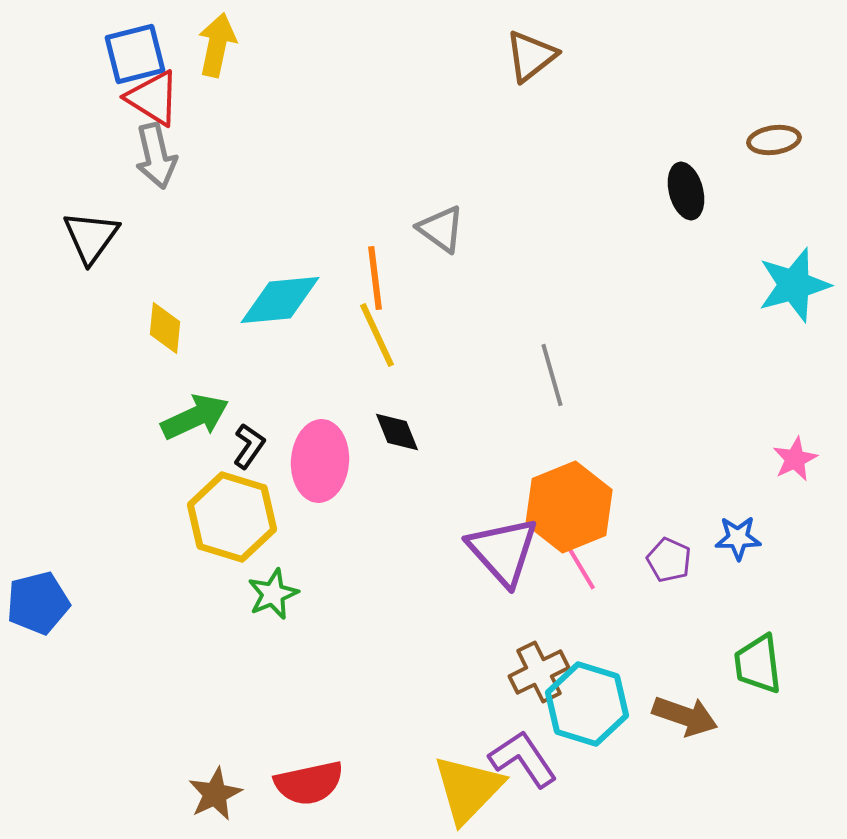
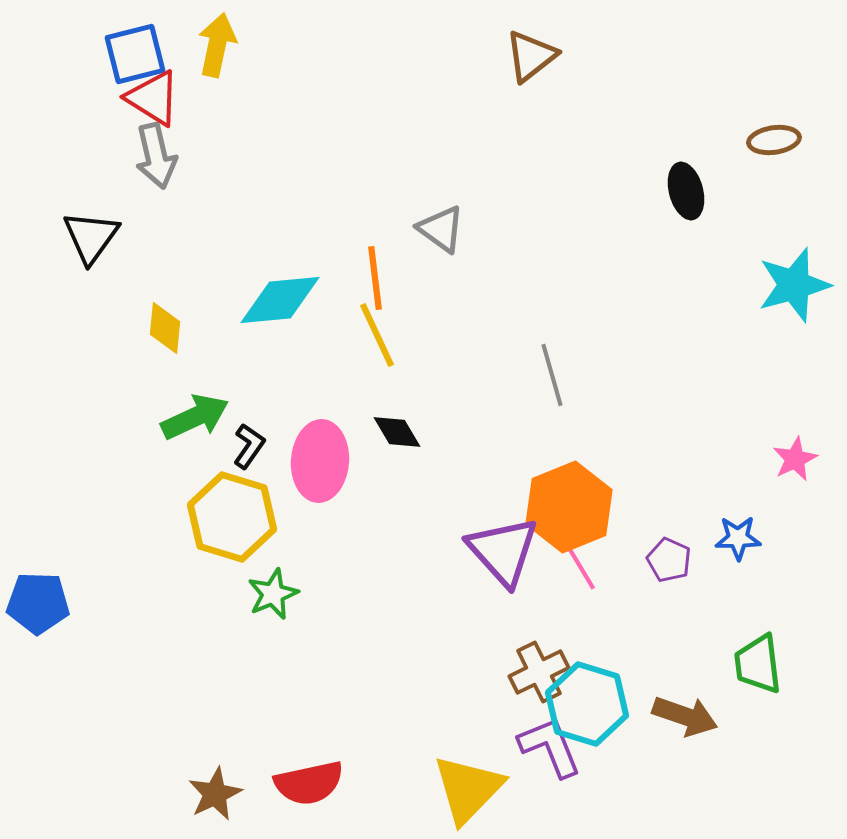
black diamond: rotated 9 degrees counterclockwise
blue pentagon: rotated 16 degrees clockwise
purple L-shape: moved 27 px right, 12 px up; rotated 12 degrees clockwise
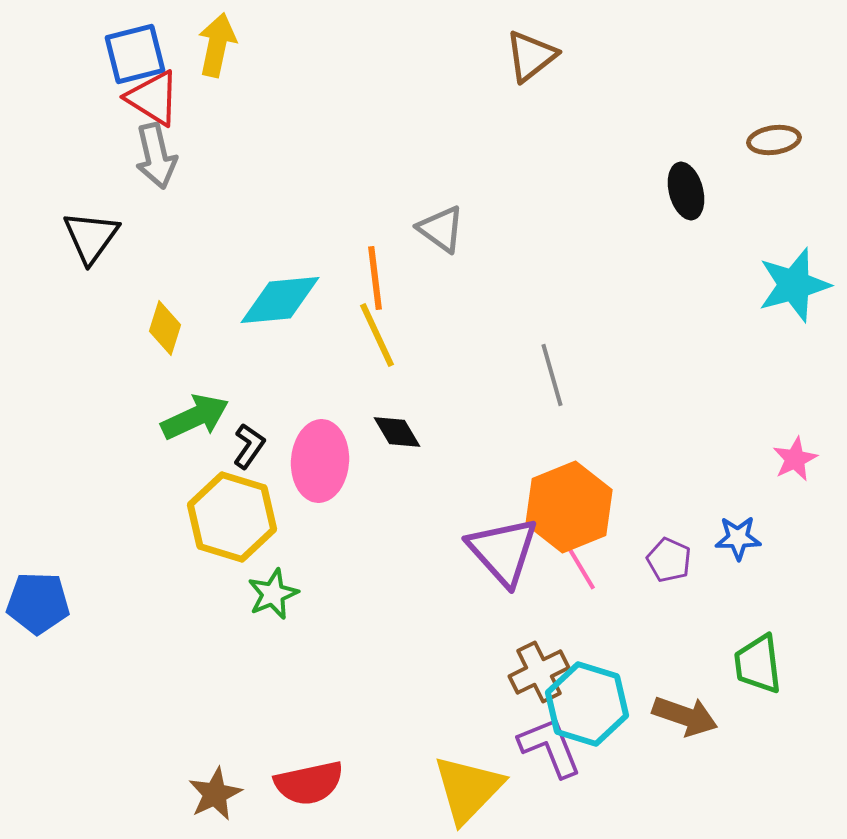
yellow diamond: rotated 12 degrees clockwise
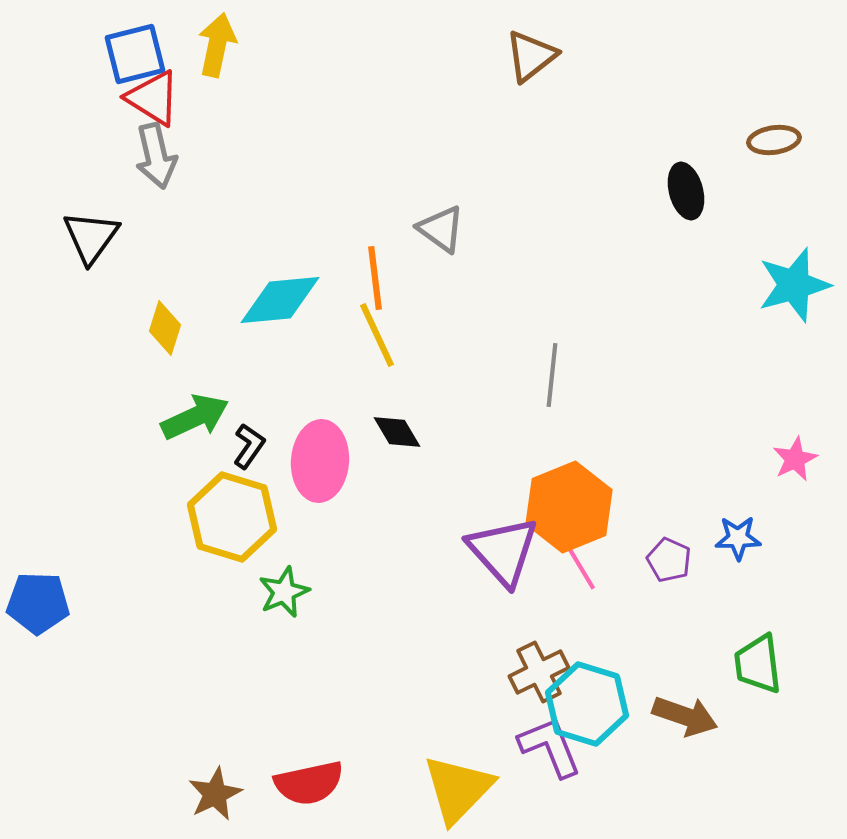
gray line: rotated 22 degrees clockwise
green star: moved 11 px right, 2 px up
yellow triangle: moved 10 px left
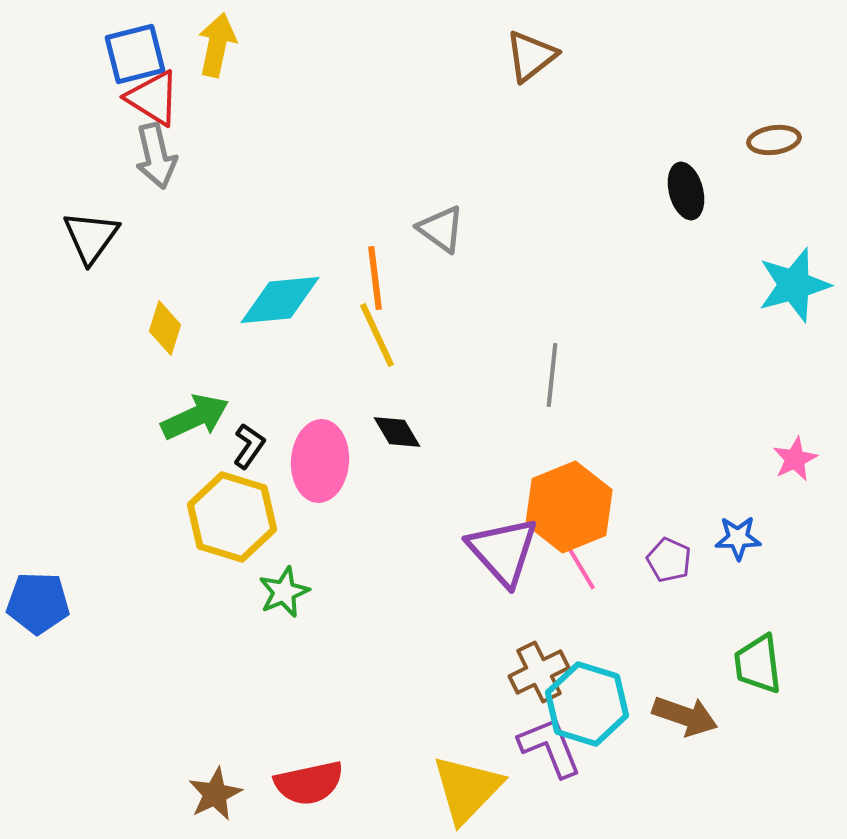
yellow triangle: moved 9 px right
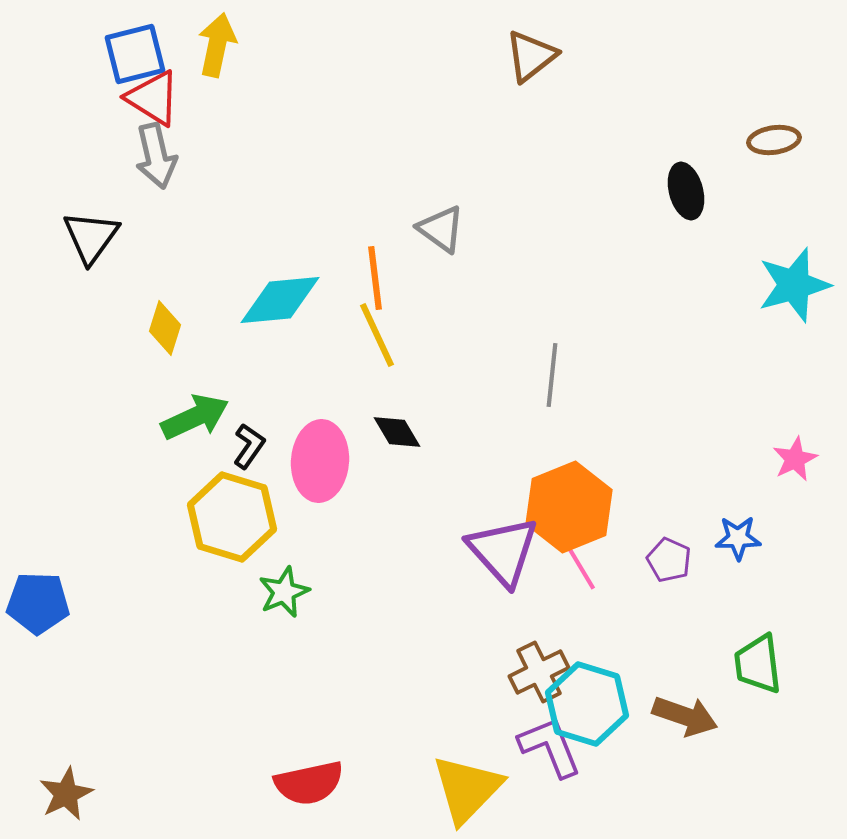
brown star: moved 149 px left
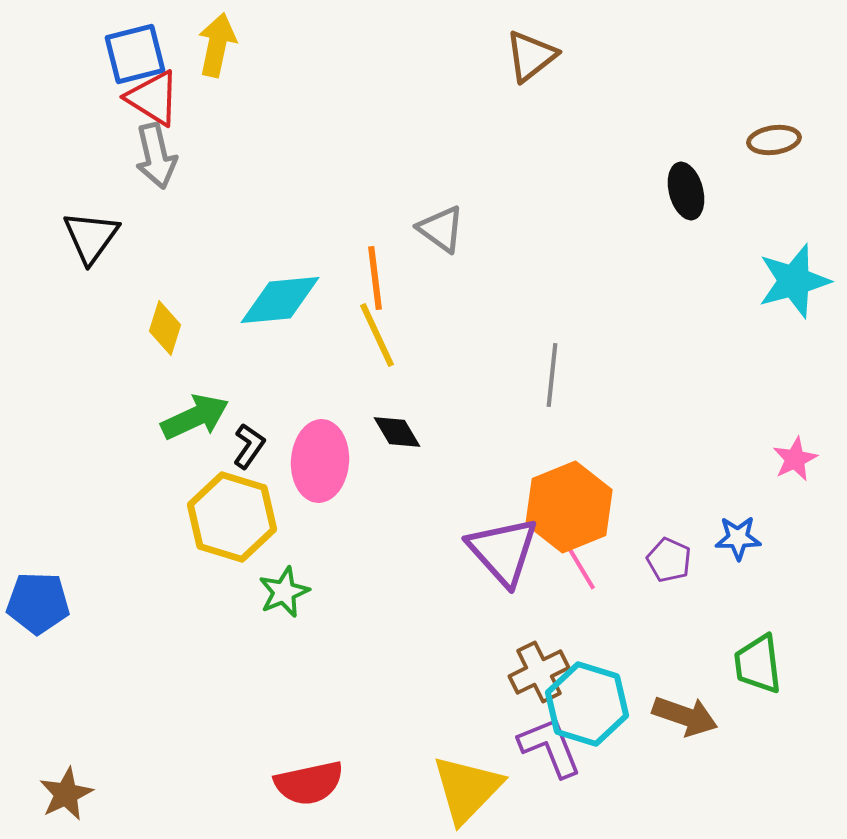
cyan star: moved 4 px up
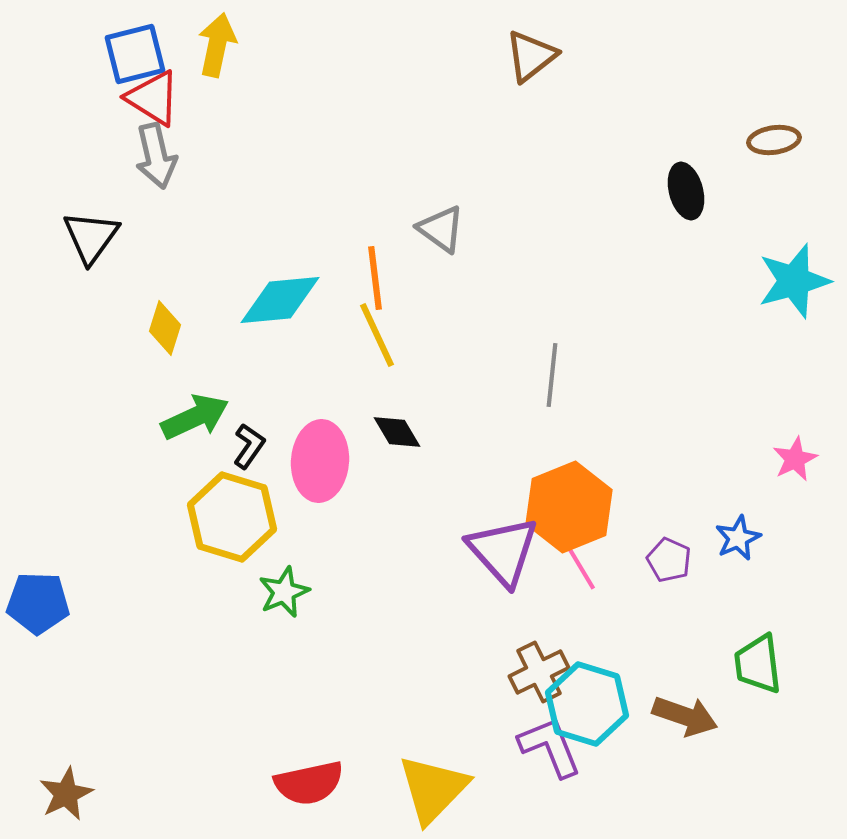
blue star: rotated 24 degrees counterclockwise
yellow triangle: moved 34 px left
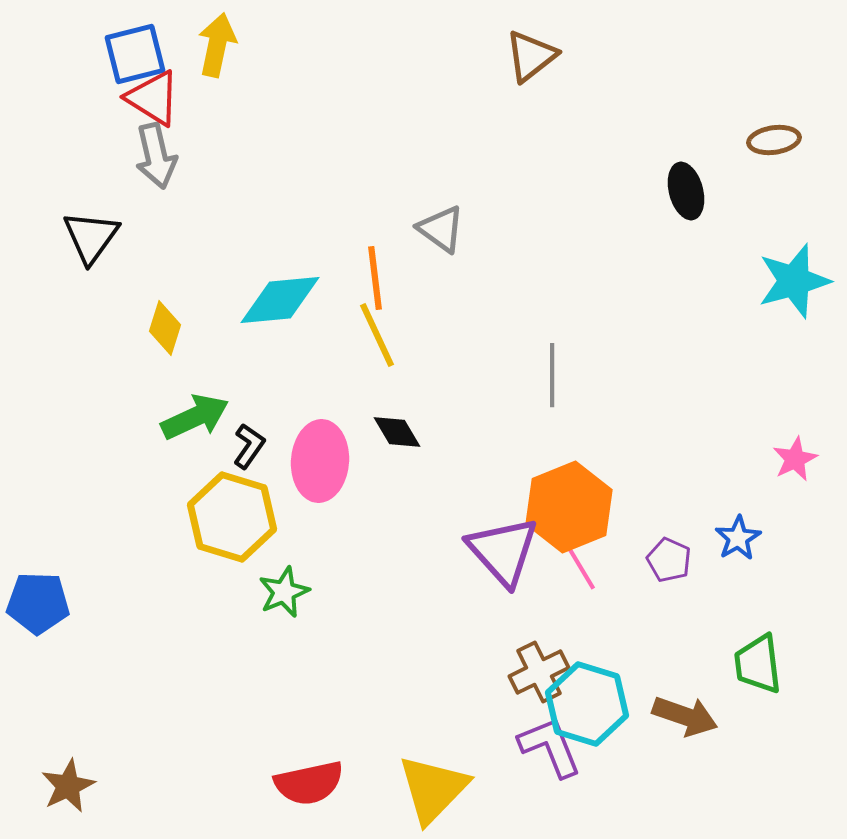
gray line: rotated 6 degrees counterclockwise
blue star: rotated 6 degrees counterclockwise
brown star: moved 2 px right, 8 px up
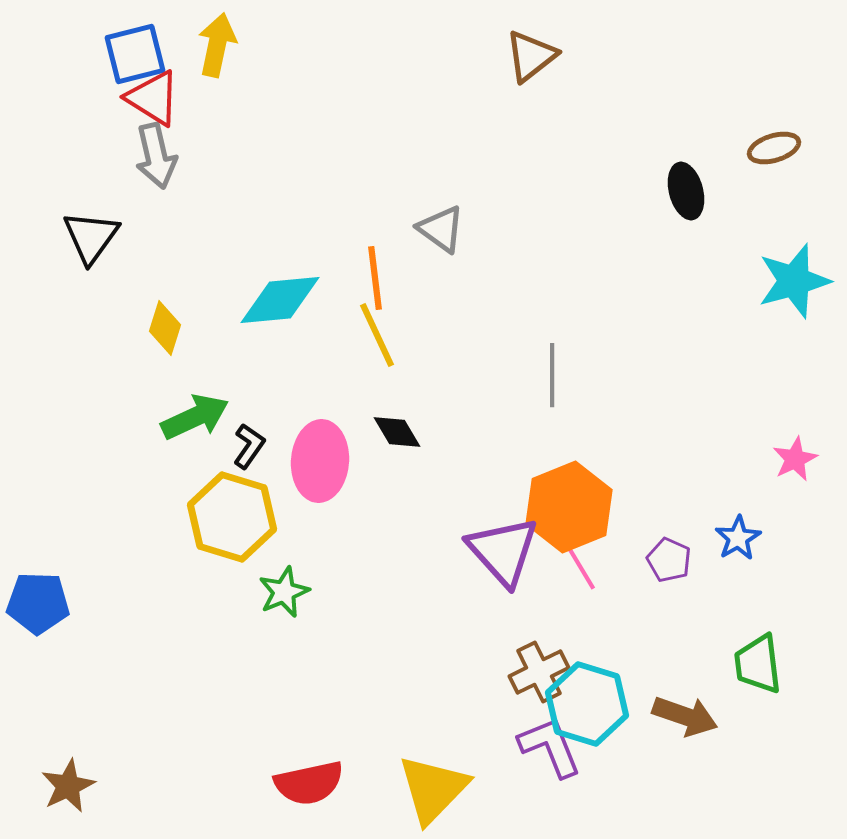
brown ellipse: moved 8 px down; rotated 9 degrees counterclockwise
